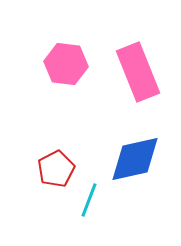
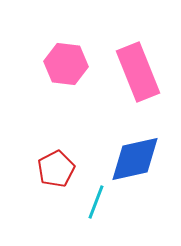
cyan line: moved 7 px right, 2 px down
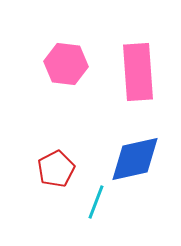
pink rectangle: rotated 18 degrees clockwise
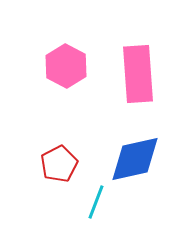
pink hexagon: moved 2 px down; rotated 21 degrees clockwise
pink rectangle: moved 2 px down
red pentagon: moved 3 px right, 5 px up
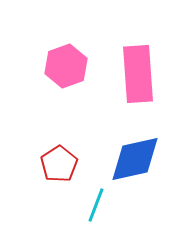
pink hexagon: rotated 12 degrees clockwise
red pentagon: rotated 6 degrees counterclockwise
cyan line: moved 3 px down
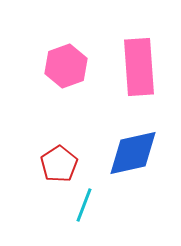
pink rectangle: moved 1 px right, 7 px up
blue diamond: moved 2 px left, 6 px up
cyan line: moved 12 px left
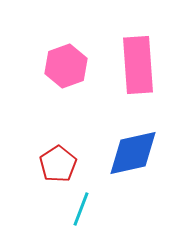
pink rectangle: moved 1 px left, 2 px up
red pentagon: moved 1 px left
cyan line: moved 3 px left, 4 px down
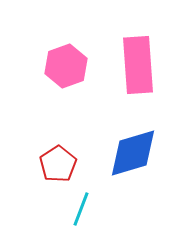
blue diamond: rotated 4 degrees counterclockwise
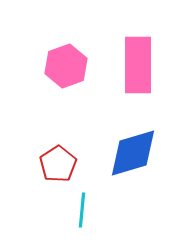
pink rectangle: rotated 4 degrees clockwise
cyan line: moved 1 px right, 1 px down; rotated 16 degrees counterclockwise
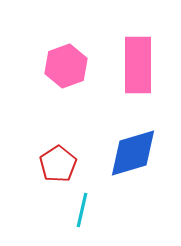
cyan line: rotated 8 degrees clockwise
